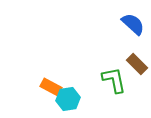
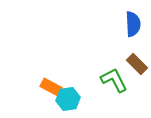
blue semicircle: rotated 45 degrees clockwise
green L-shape: rotated 16 degrees counterclockwise
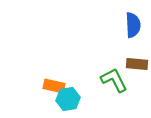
blue semicircle: moved 1 px down
brown rectangle: rotated 40 degrees counterclockwise
orange rectangle: moved 3 px right, 1 px up; rotated 15 degrees counterclockwise
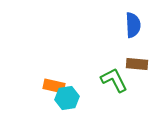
cyan hexagon: moved 1 px left, 1 px up
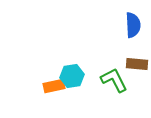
orange rectangle: rotated 25 degrees counterclockwise
cyan hexagon: moved 5 px right, 22 px up
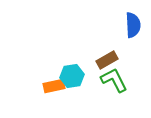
brown rectangle: moved 30 px left, 4 px up; rotated 35 degrees counterclockwise
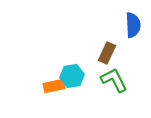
brown rectangle: moved 7 px up; rotated 35 degrees counterclockwise
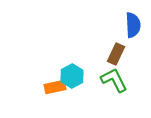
brown rectangle: moved 9 px right, 1 px down
cyan hexagon: rotated 20 degrees counterclockwise
orange rectangle: moved 1 px right, 1 px down
